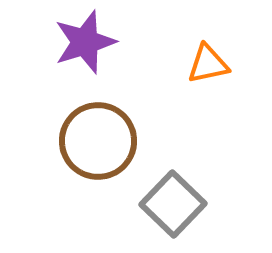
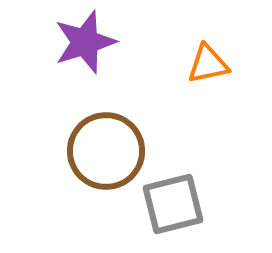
brown circle: moved 8 px right, 10 px down
gray square: rotated 32 degrees clockwise
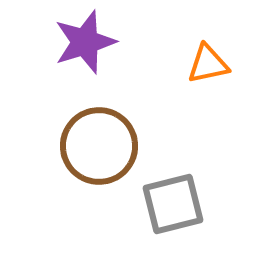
brown circle: moved 7 px left, 5 px up
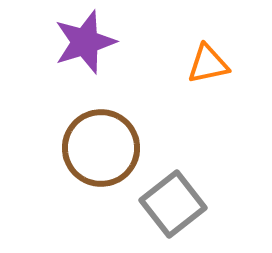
brown circle: moved 2 px right, 2 px down
gray square: rotated 24 degrees counterclockwise
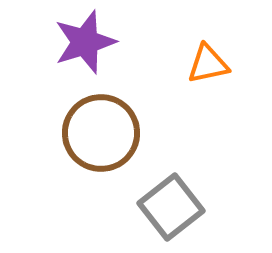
brown circle: moved 15 px up
gray square: moved 2 px left, 3 px down
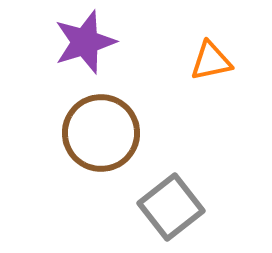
orange triangle: moved 3 px right, 3 px up
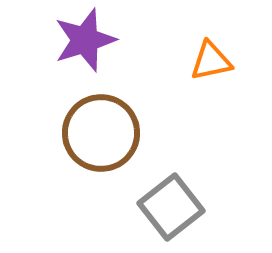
purple star: moved 2 px up
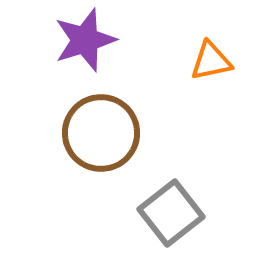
gray square: moved 6 px down
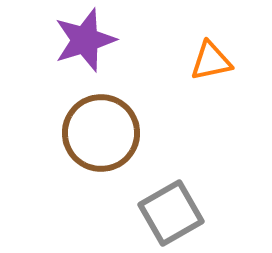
gray square: rotated 8 degrees clockwise
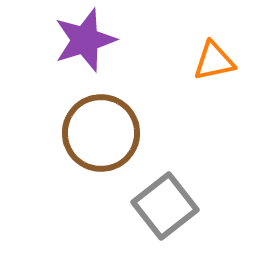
orange triangle: moved 3 px right
gray square: moved 6 px left, 7 px up; rotated 8 degrees counterclockwise
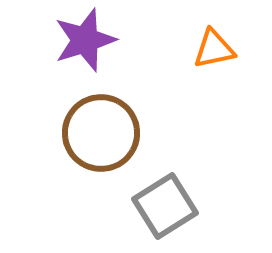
orange triangle: moved 12 px up
gray square: rotated 6 degrees clockwise
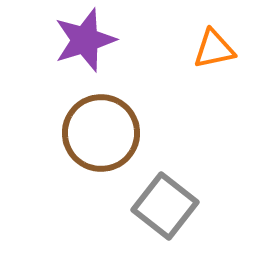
gray square: rotated 20 degrees counterclockwise
